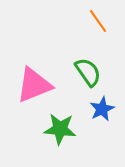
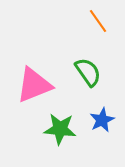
blue star: moved 11 px down
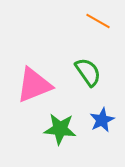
orange line: rotated 25 degrees counterclockwise
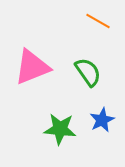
pink triangle: moved 2 px left, 18 px up
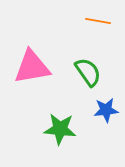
orange line: rotated 20 degrees counterclockwise
pink triangle: rotated 12 degrees clockwise
blue star: moved 4 px right, 10 px up; rotated 20 degrees clockwise
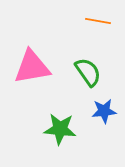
blue star: moved 2 px left, 1 px down
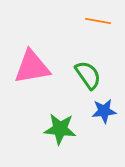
green semicircle: moved 3 px down
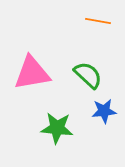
pink triangle: moved 6 px down
green semicircle: rotated 12 degrees counterclockwise
green star: moved 3 px left, 1 px up
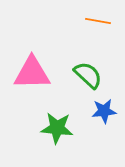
pink triangle: rotated 9 degrees clockwise
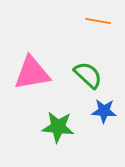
pink triangle: rotated 9 degrees counterclockwise
blue star: rotated 10 degrees clockwise
green star: moved 1 px right, 1 px up
